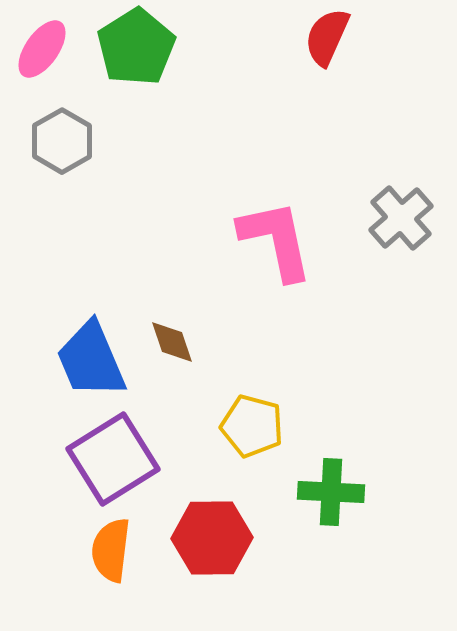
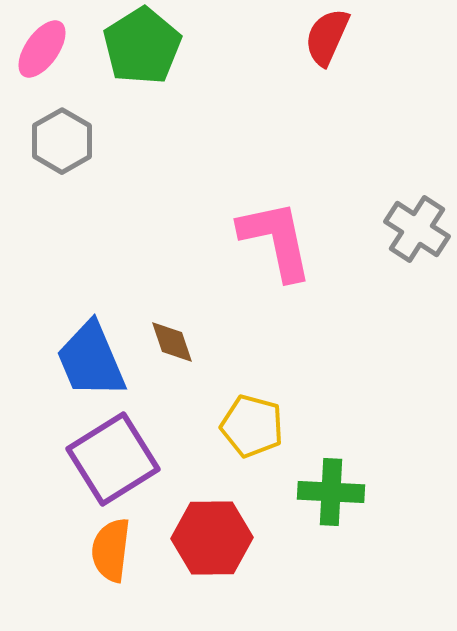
green pentagon: moved 6 px right, 1 px up
gray cross: moved 16 px right, 11 px down; rotated 16 degrees counterclockwise
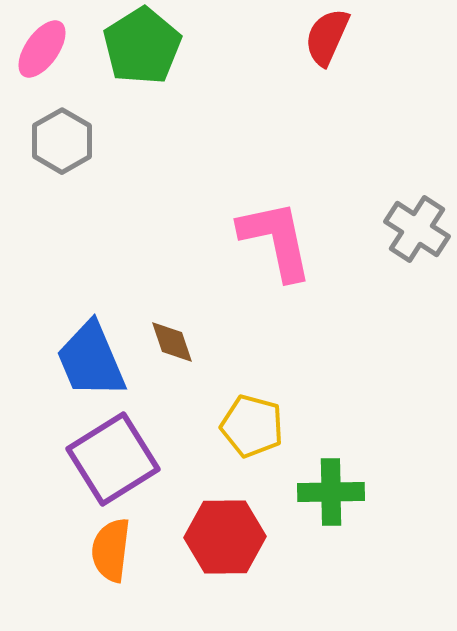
green cross: rotated 4 degrees counterclockwise
red hexagon: moved 13 px right, 1 px up
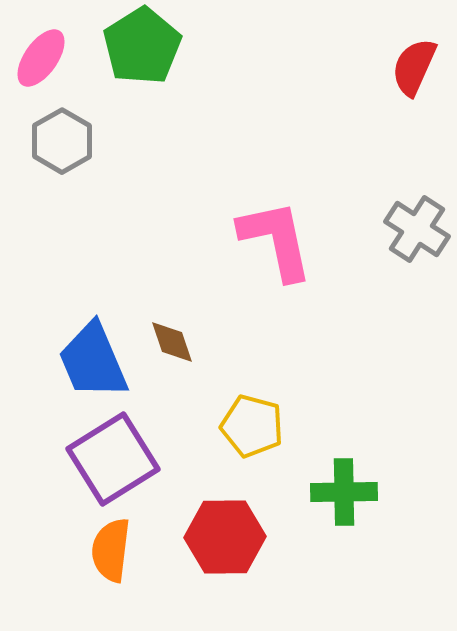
red semicircle: moved 87 px right, 30 px down
pink ellipse: moved 1 px left, 9 px down
blue trapezoid: moved 2 px right, 1 px down
green cross: moved 13 px right
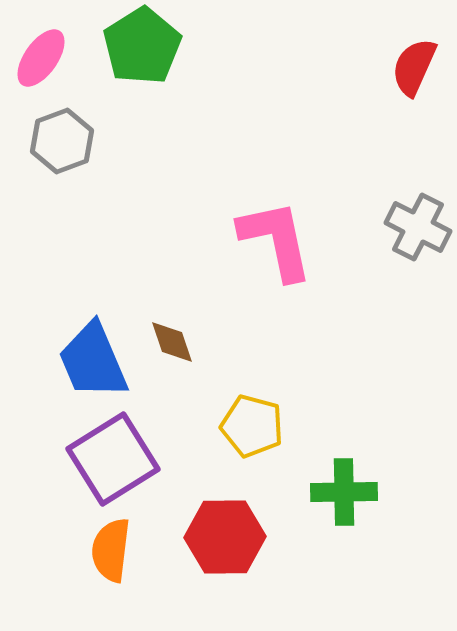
gray hexagon: rotated 10 degrees clockwise
gray cross: moved 1 px right, 2 px up; rotated 6 degrees counterclockwise
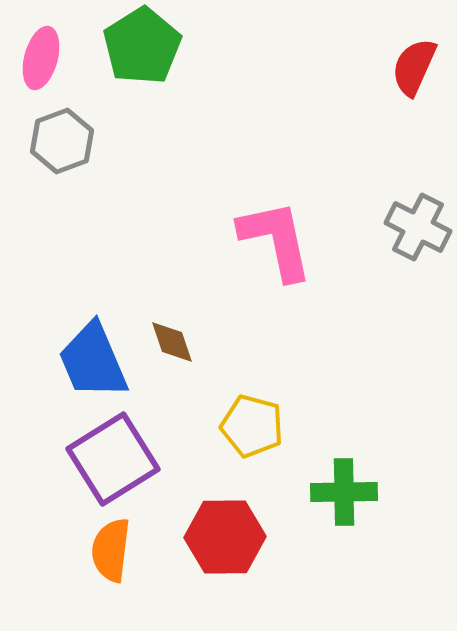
pink ellipse: rotated 20 degrees counterclockwise
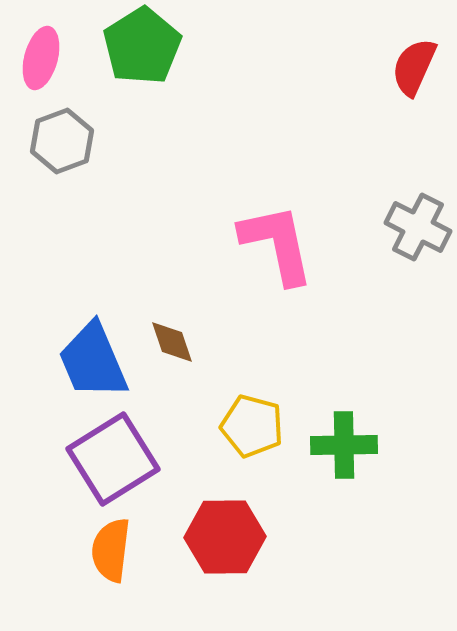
pink L-shape: moved 1 px right, 4 px down
green cross: moved 47 px up
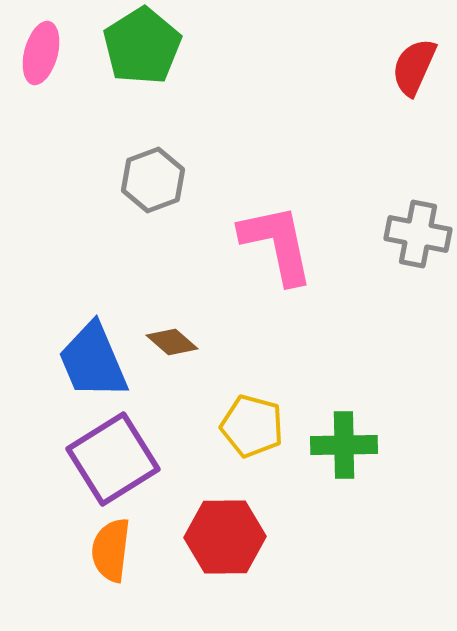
pink ellipse: moved 5 px up
gray hexagon: moved 91 px right, 39 px down
gray cross: moved 7 px down; rotated 16 degrees counterclockwise
brown diamond: rotated 30 degrees counterclockwise
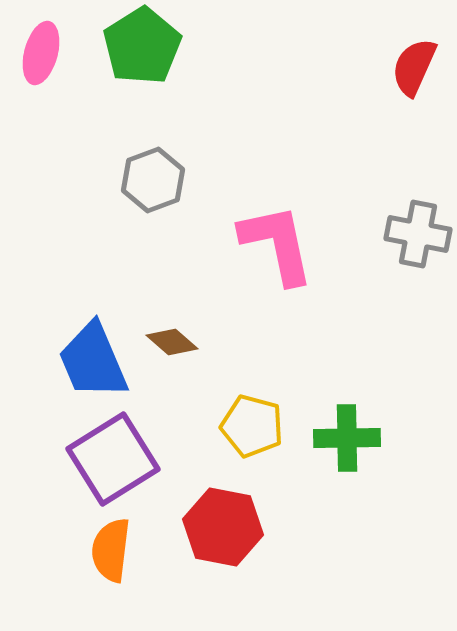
green cross: moved 3 px right, 7 px up
red hexagon: moved 2 px left, 10 px up; rotated 12 degrees clockwise
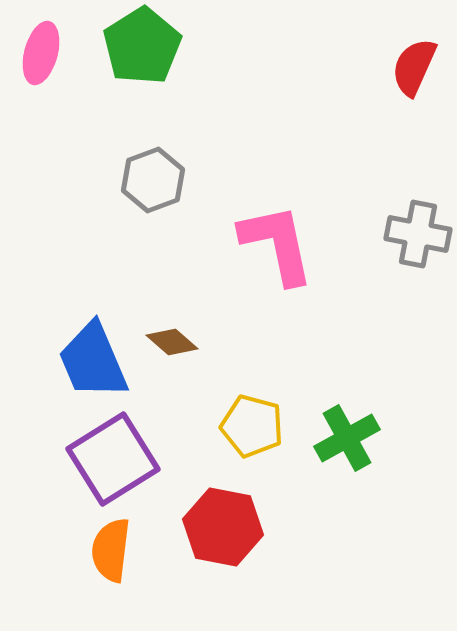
green cross: rotated 28 degrees counterclockwise
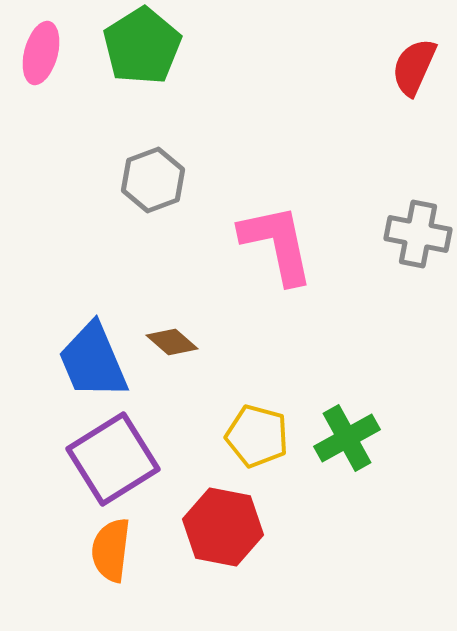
yellow pentagon: moved 5 px right, 10 px down
